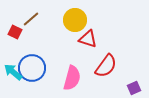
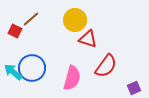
red square: moved 1 px up
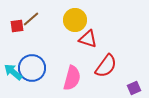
red square: moved 2 px right, 5 px up; rotated 32 degrees counterclockwise
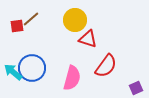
purple square: moved 2 px right
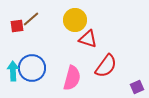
cyan arrow: moved 1 px up; rotated 48 degrees clockwise
purple square: moved 1 px right, 1 px up
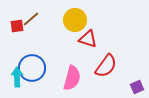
cyan arrow: moved 4 px right, 6 px down
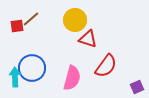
cyan arrow: moved 2 px left
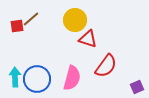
blue circle: moved 5 px right, 11 px down
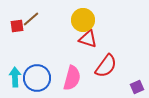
yellow circle: moved 8 px right
blue circle: moved 1 px up
